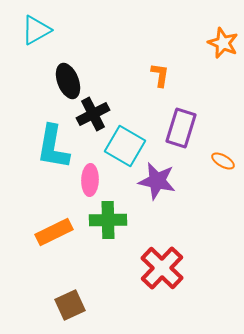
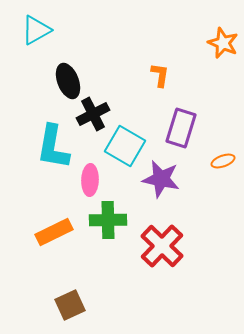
orange ellipse: rotated 50 degrees counterclockwise
purple star: moved 4 px right, 2 px up
red cross: moved 22 px up
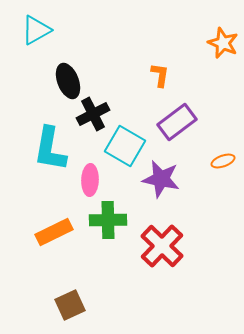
purple rectangle: moved 4 px left, 6 px up; rotated 36 degrees clockwise
cyan L-shape: moved 3 px left, 2 px down
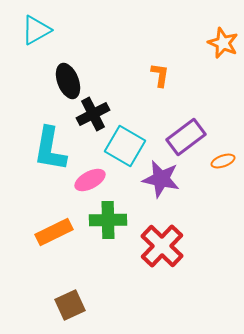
purple rectangle: moved 9 px right, 15 px down
pink ellipse: rotated 60 degrees clockwise
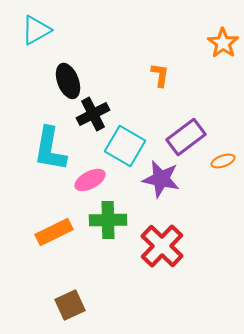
orange star: rotated 12 degrees clockwise
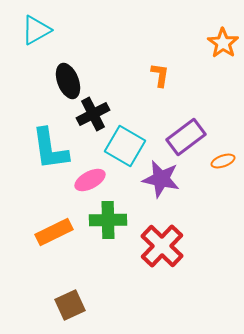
cyan L-shape: rotated 18 degrees counterclockwise
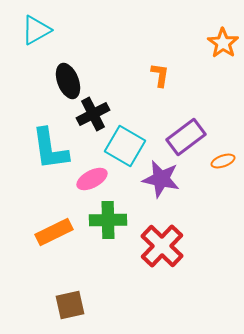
pink ellipse: moved 2 px right, 1 px up
brown square: rotated 12 degrees clockwise
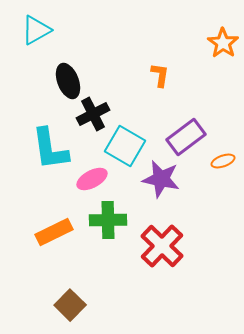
brown square: rotated 32 degrees counterclockwise
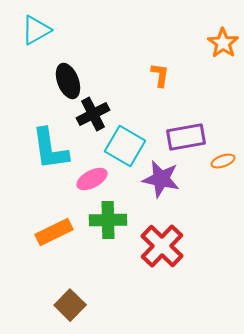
purple rectangle: rotated 27 degrees clockwise
